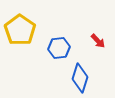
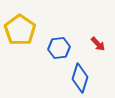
red arrow: moved 3 px down
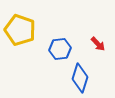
yellow pentagon: rotated 16 degrees counterclockwise
blue hexagon: moved 1 px right, 1 px down
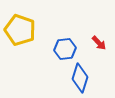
red arrow: moved 1 px right, 1 px up
blue hexagon: moved 5 px right
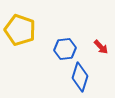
red arrow: moved 2 px right, 4 px down
blue diamond: moved 1 px up
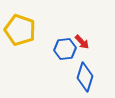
red arrow: moved 19 px left, 5 px up
blue diamond: moved 5 px right
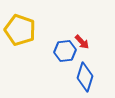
blue hexagon: moved 2 px down
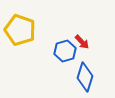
blue hexagon: rotated 10 degrees counterclockwise
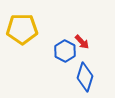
yellow pentagon: moved 2 px right, 1 px up; rotated 20 degrees counterclockwise
blue hexagon: rotated 15 degrees counterclockwise
